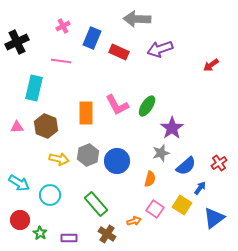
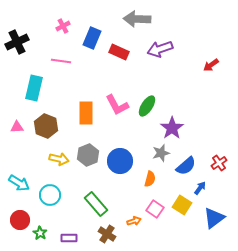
blue circle: moved 3 px right
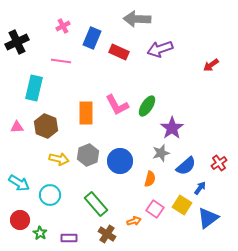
blue triangle: moved 6 px left
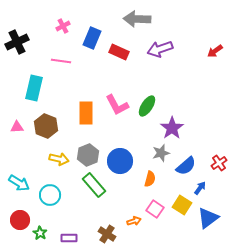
red arrow: moved 4 px right, 14 px up
green rectangle: moved 2 px left, 19 px up
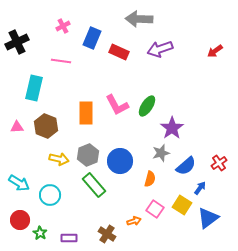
gray arrow: moved 2 px right
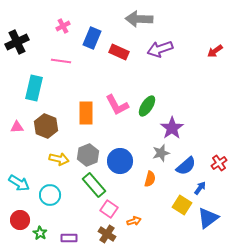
pink square: moved 46 px left
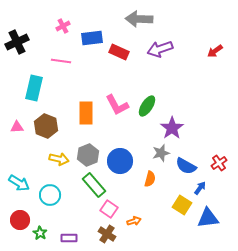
blue rectangle: rotated 60 degrees clockwise
blue semicircle: rotated 70 degrees clockwise
blue triangle: rotated 30 degrees clockwise
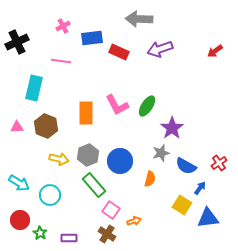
pink square: moved 2 px right, 1 px down
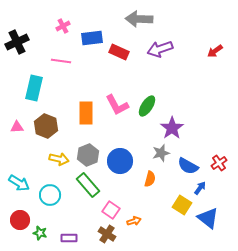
blue semicircle: moved 2 px right
green rectangle: moved 6 px left
blue triangle: rotated 45 degrees clockwise
green star: rotated 16 degrees counterclockwise
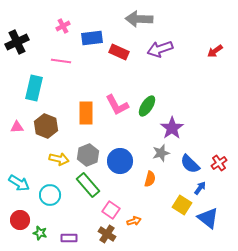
blue semicircle: moved 2 px right, 2 px up; rotated 15 degrees clockwise
